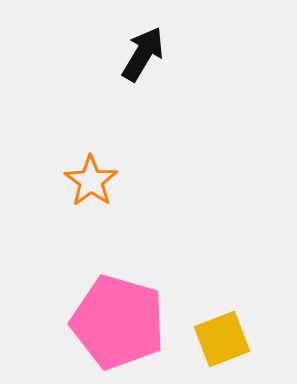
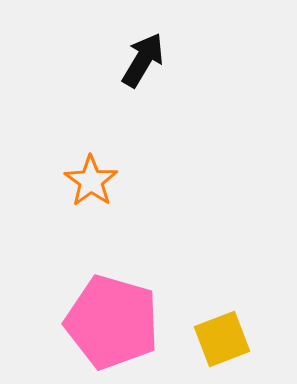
black arrow: moved 6 px down
pink pentagon: moved 6 px left
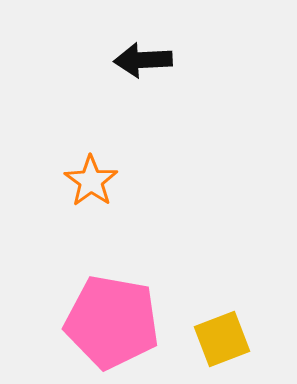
black arrow: rotated 124 degrees counterclockwise
pink pentagon: rotated 6 degrees counterclockwise
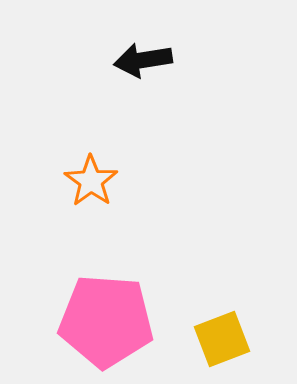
black arrow: rotated 6 degrees counterclockwise
pink pentagon: moved 6 px left, 1 px up; rotated 6 degrees counterclockwise
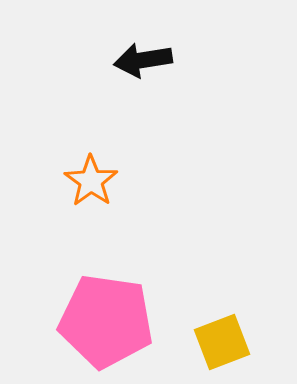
pink pentagon: rotated 4 degrees clockwise
yellow square: moved 3 px down
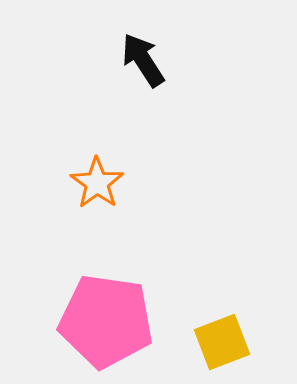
black arrow: rotated 66 degrees clockwise
orange star: moved 6 px right, 2 px down
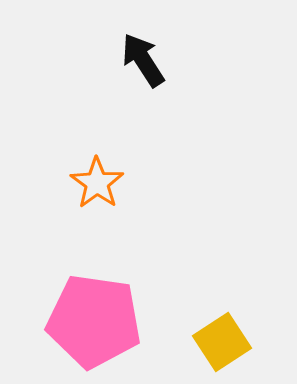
pink pentagon: moved 12 px left
yellow square: rotated 12 degrees counterclockwise
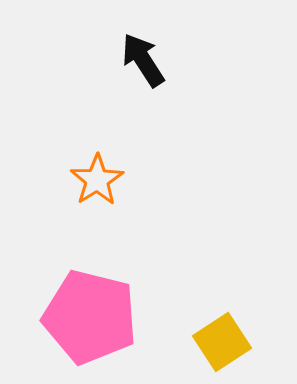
orange star: moved 3 px up; rotated 4 degrees clockwise
pink pentagon: moved 4 px left, 4 px up; rotated 6 degrees clockwise
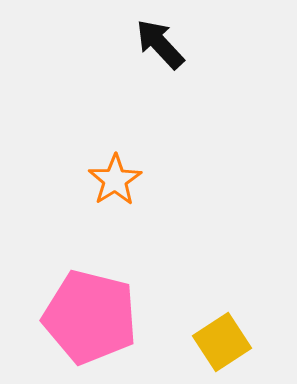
black arrow: moved 17 px right, 16 px up; rotated 10 degrees counterclockwise
orange star: moved 18 px right
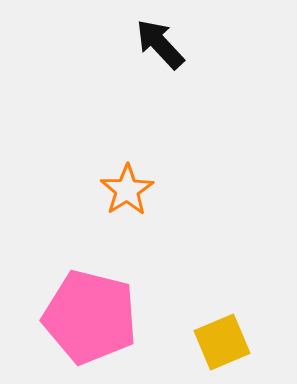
orange star: moved 12 px right, 10 px down
yellow square: rotated 10 degrees clockwise
